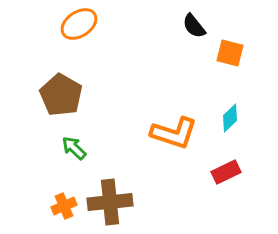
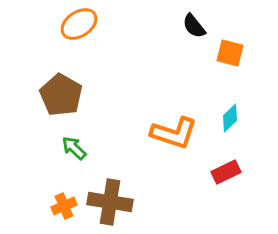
brown cross: rotated 15 degrees clockwise
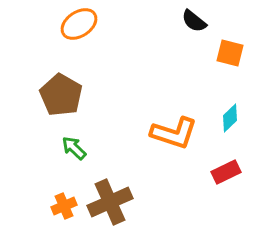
black semicircle: moved 5 px up; rotated 12 degrees counterclockwise
brown cross: rotated 33 degrees counterclockwise
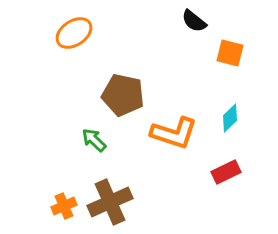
orange ellipse: moved 5 px left, 9 px down
brown pentagon: moved 62 px right; rotated 18 degrees counterclockwise
green arrow: moved 20 px right, 8 px up
